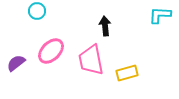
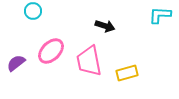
cyan circle: moved 4 px left
black arrow: rotated 114 degrees clockwise
pink trapezoid: moved 2 px left, 1 px down
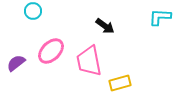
cyan L-shape: moved 2 px down
black arrow: rotated 18 degrees clockwise
yellow rectangle: moved 7 px left, 10 px down
